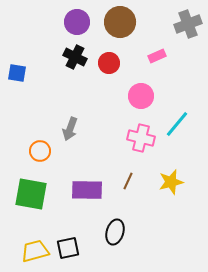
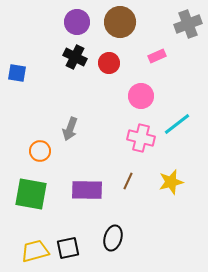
cyan line: rotated 12 degrees clockwise
black ellipse: moved 2 px left, 6 px down
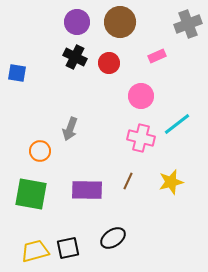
black ellipse: rotated 40 degrees clockwise
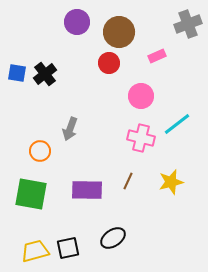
brown circle: moved 1 px left, 10 px down
black cross: moved 30 px left, 17 px down; rotated 25 degrees clockwise
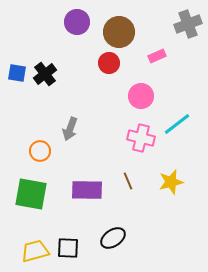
brown line: rotated 48 degrees counterclockwise
black square: rotated 15 degrees clockwise
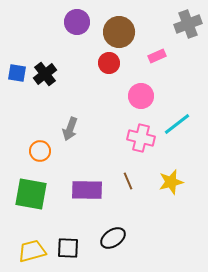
yellow trapezoid: moved 3 px left
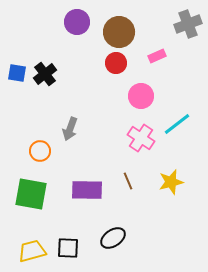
red circle: moved 7 px right
pink cross: rotated 20 degrees clockwise
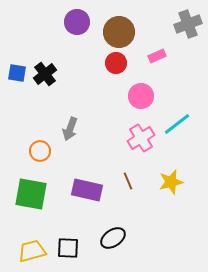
pink cross: rotated 24 degrees clockwise
purple rectangle: rotated 12 degrees clockwise
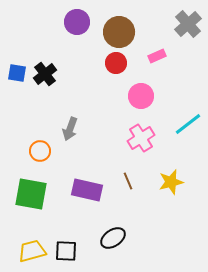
gray cross: rotated 20 degrees counterclockwise
cyan line: moved 11 px right
black square: moved 2 px left, 3 px down
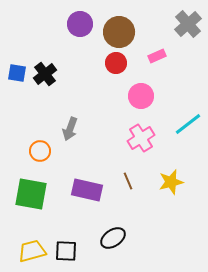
purple circle: moved 3 px right, 2 px down
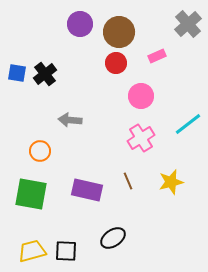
gray arrow: moved 9 px up; rotated 75 degrees clockwise
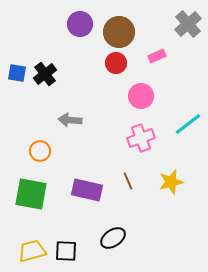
pink cross: rotated 12 degrees clockwise
